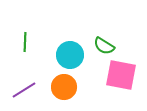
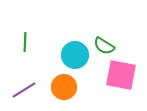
cyan circle: moved 5 px right
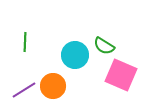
pink square: rotated 12 degrees clockwise
orange circle: moved 11 px left, 1 px up
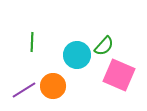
green line: moved 7 px right
green semicircle: rotated 80 degrees counterclockwise
cyan circle: moved 2 px right
pink square: moved 2 px left
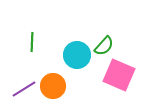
purple line: moved 1 px up
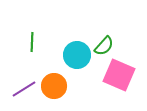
orange circle: moved 1 px right
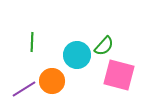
pink square: rotated 8 degrees counterclockwise
orange circle: moved 2 px left, 5 px up
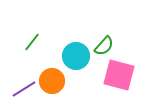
green line: rotated 36 degrees clockwise
cyan circle: moved 1 px left, 1 px down
